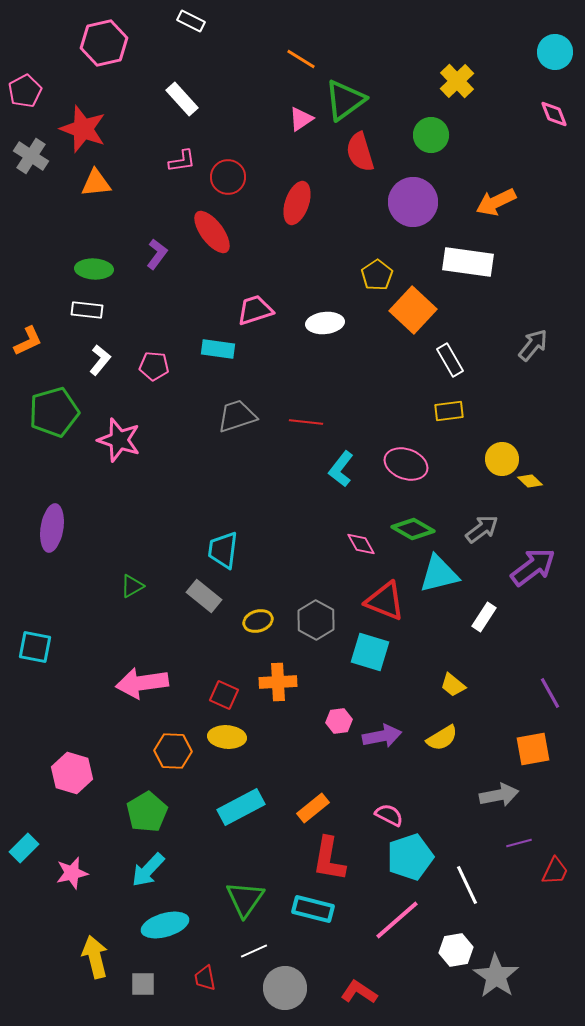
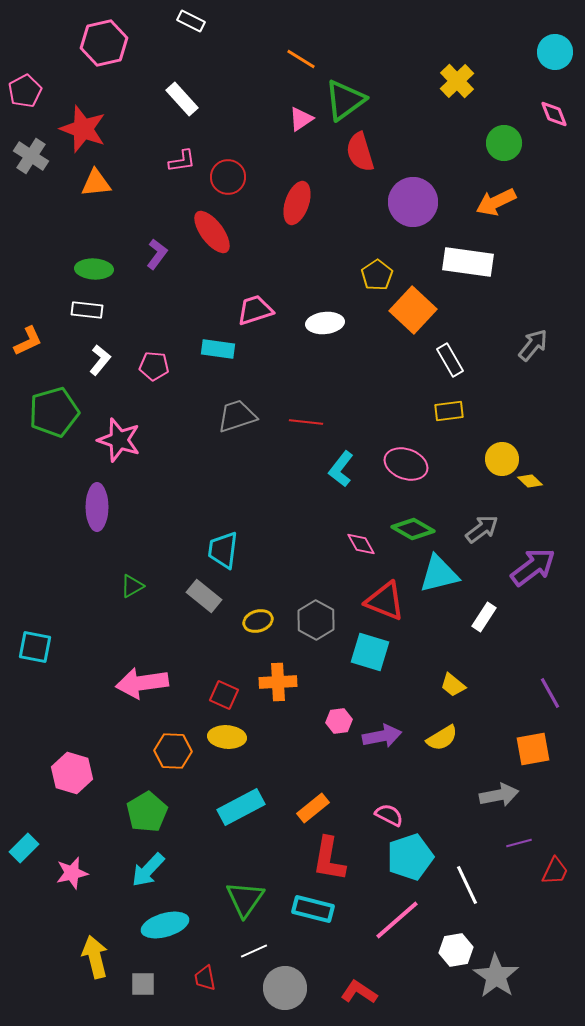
green circle at (431, 135): moved 73 px right, 8 px down
purple ellipse at (52, 528): moved 45 px right, 21 px up; rotated 9 degrees counterclockwise
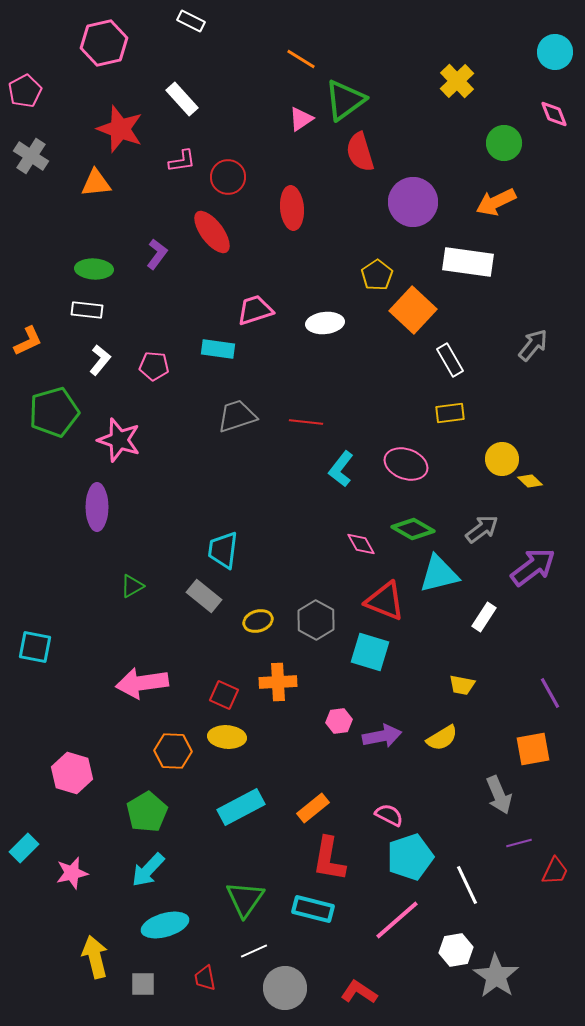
red star at (83, 129): moved 37 px right
red ellipse at (297, 203): moved 5 px left, 5 px down; rotated 24 degrees counterclockwise
yellow rectangle at (449, 411): moved 1 px right, 2 px down
yellow trapezoid at (453, 685): moved 9 px right; rotated 28 degrees counterclockwise
gray arrow at (499, 795): rotated 78 degrees clockwise
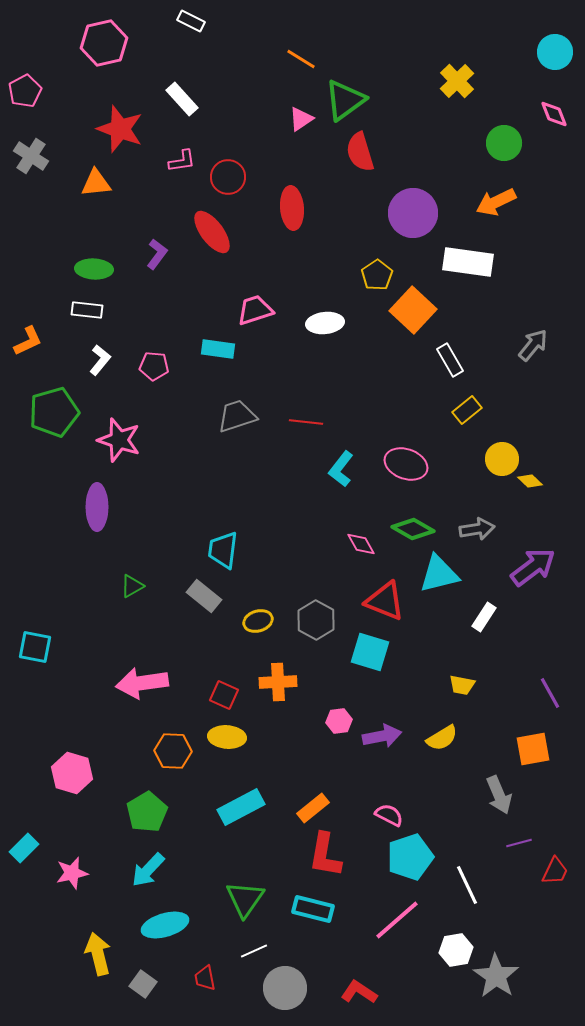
purple circle at (413, 202): moved 11 px down
yellow rectangle at (450, 413): moved 17 px right, 3 px up; rotated 32 degrees counterclockwise
gray arrow at (482, 529): moved 5 px left; rotated 28 degrees clockwise
red L-shape at (329, 859): moved 4 px left, 4 px up
yellow arrow at (95, 957): moved 3 px right, 3 px up
gray square at (143, 984): rotated 36 degrees clockwise
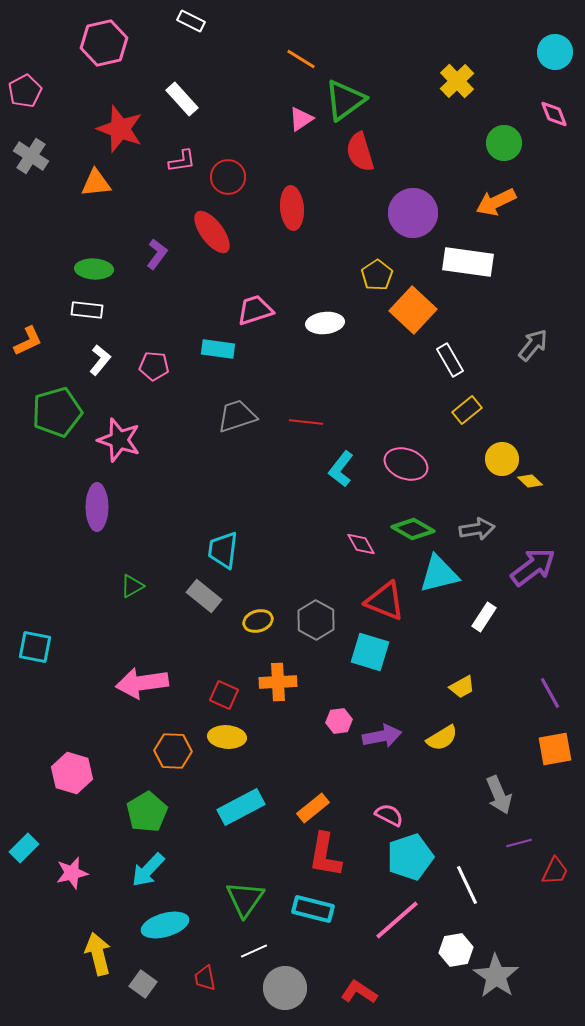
green pentagon at (54, 412): moved 3 px right
yellow trapezoid at (462, 685): moved 2 px down; rotated 40 degrees counterclockwise
orange square at (533, 749): moved 22 px right
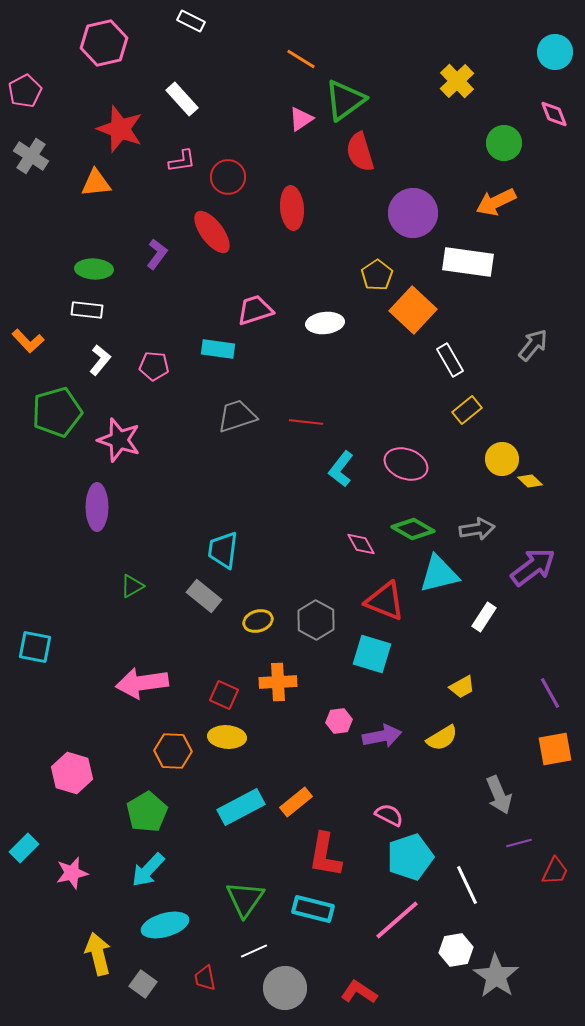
orange L-shape at (28, 341): rotated 72 degrees clockwise
cyan square at (370, 652): moved 2 px right, 2 px down
orange rectangle at (313, 808): moved 17 px left, 6 px up
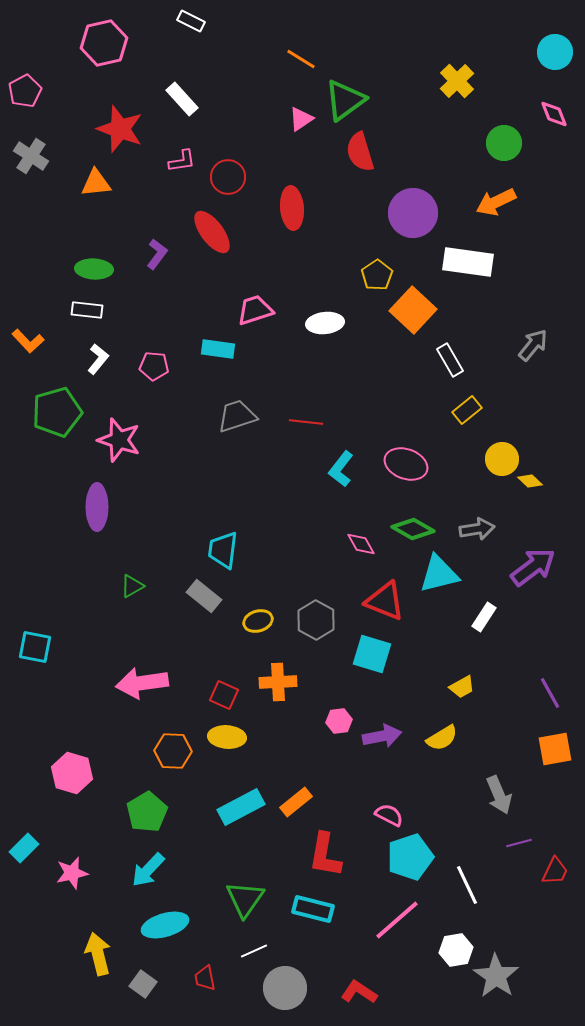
white L-shape at (100, 360): moved 2 px left, 1 px up
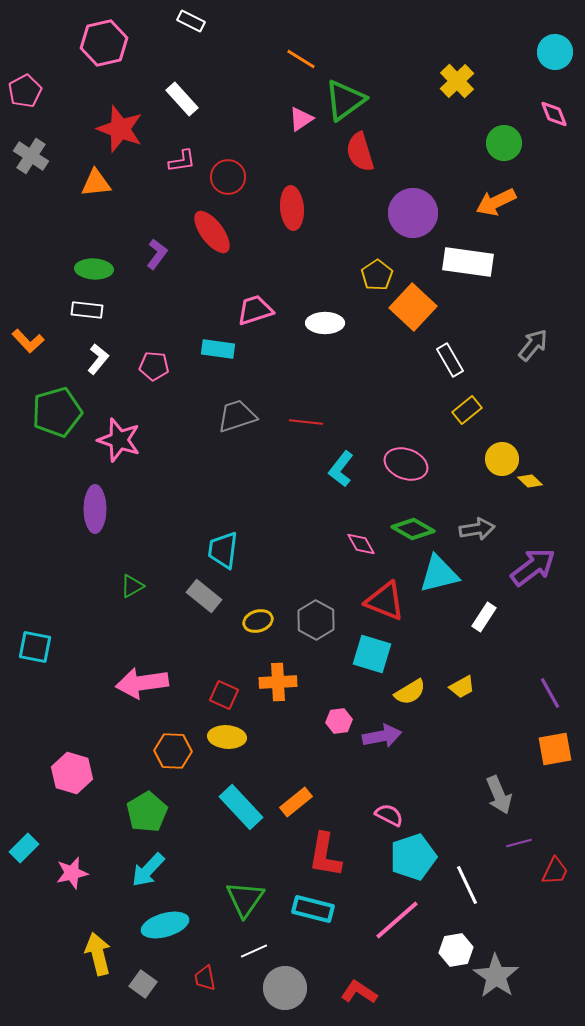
orange square at (413, 310): moved 3 px up
white ellipse at (325, 323): rotated 6 degrees clockwise
purple ellipse at (97, 507): moved 2 px left, 2 px down
yellow semicircle at (442, 738): moved 32 px left, 46 px up
cyan rectangle at (241, 807): rotated 75 degrees clockwise
cyan pentagon at (410, 857): moved 3 px right
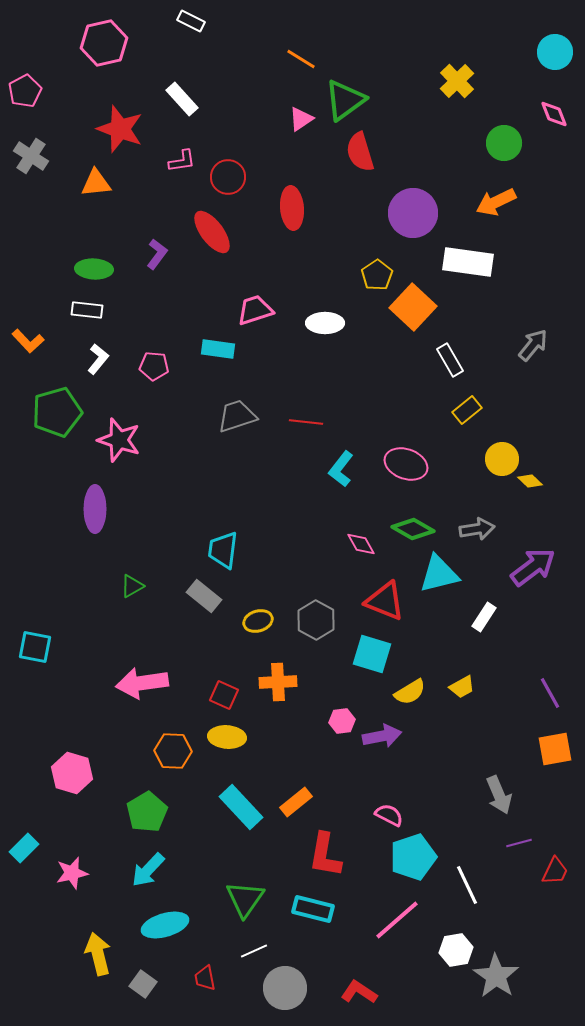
pink hexagon at (339, 721): moved 3 px right
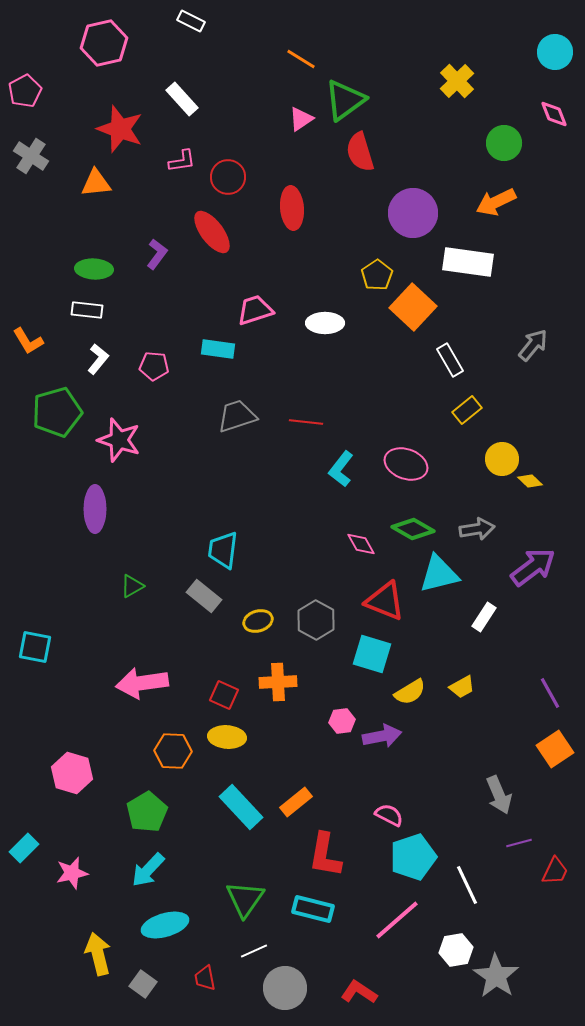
orange L-shape at (28, 341): rotated 12 degrees clockwise
orange square at (555, 749): rotated 24 degrees counterclockwise
